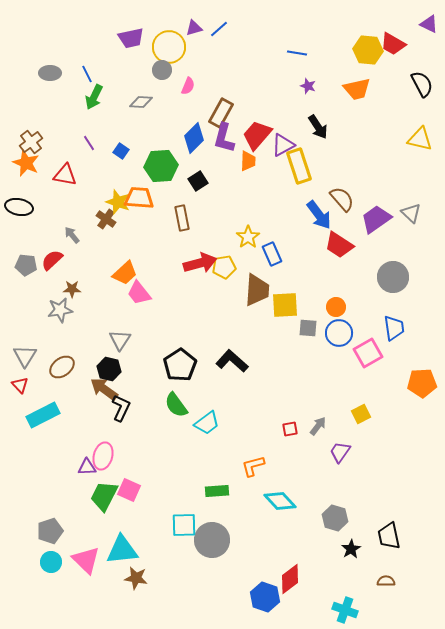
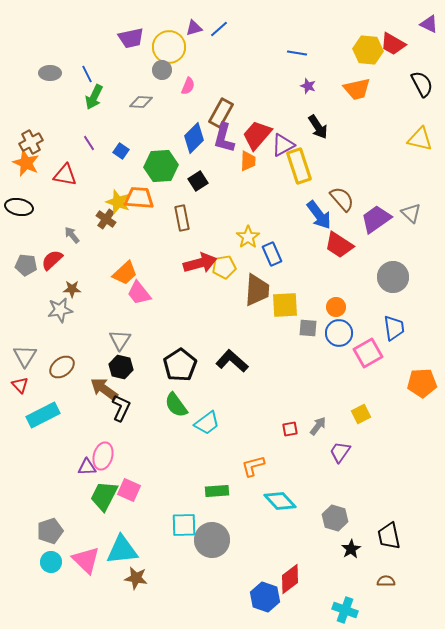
brown cross at (31, 142): rotated 10 degrees clockwise
black hexagon at (109, 369): moved 12 px right, 2 px up
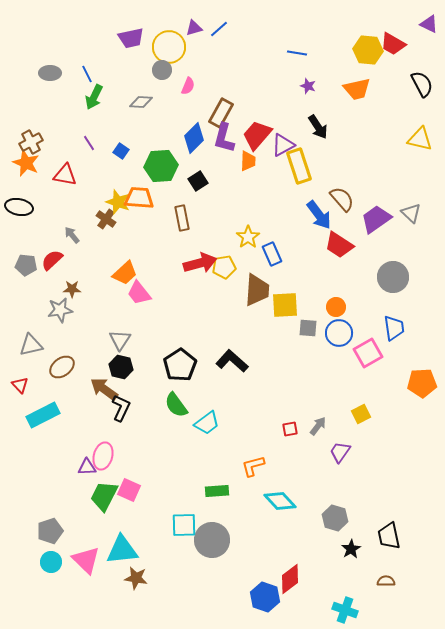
gray triangle at (25, 356): moved 6 px right, 11 px up; rotated 45 degrees clockwise
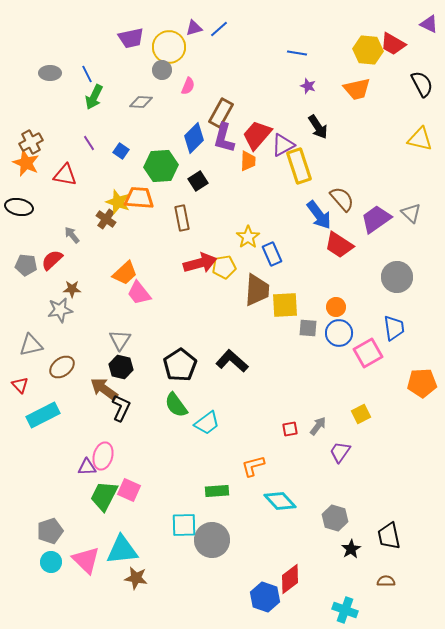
gray circle at (393, 277): moved 4 px right
